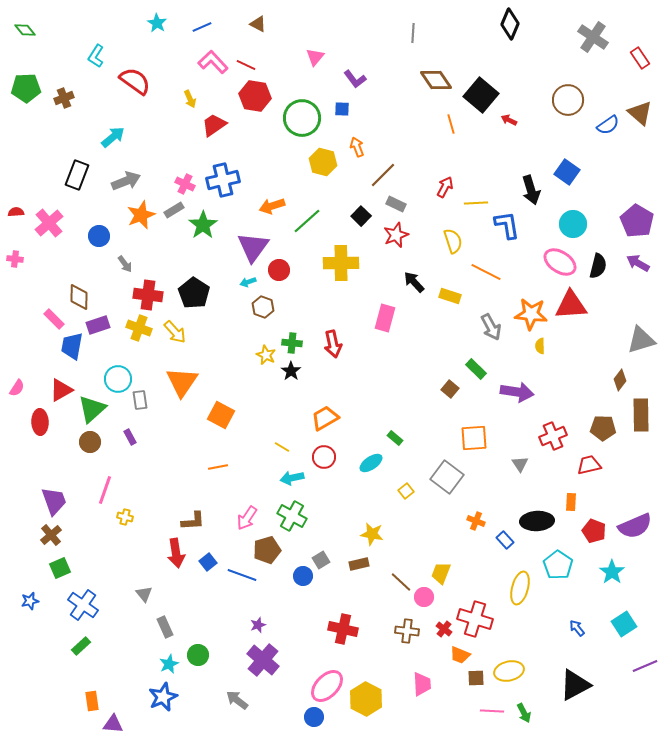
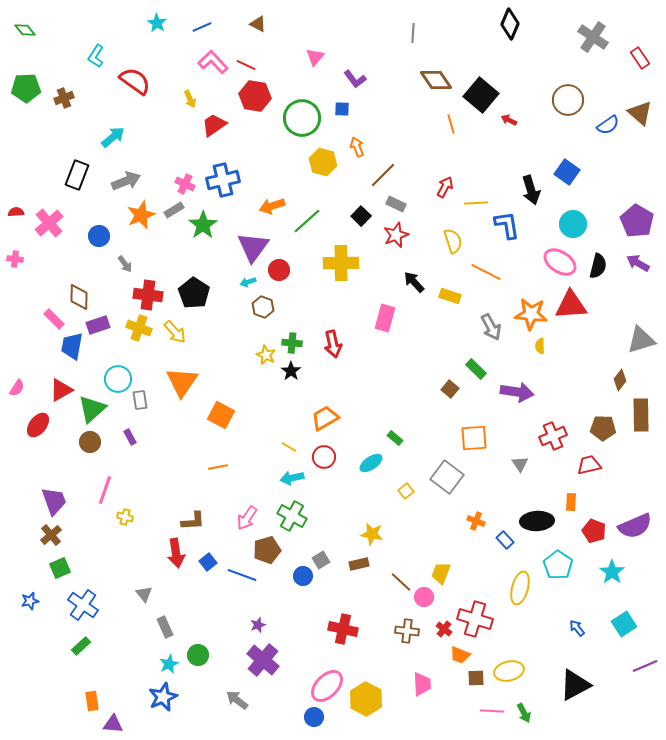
red ellipse at (40, 422): moved 2 px left, 3 px down; rotated 40 degrees clockwise
yellow line at (282, 447): moved 7 px right
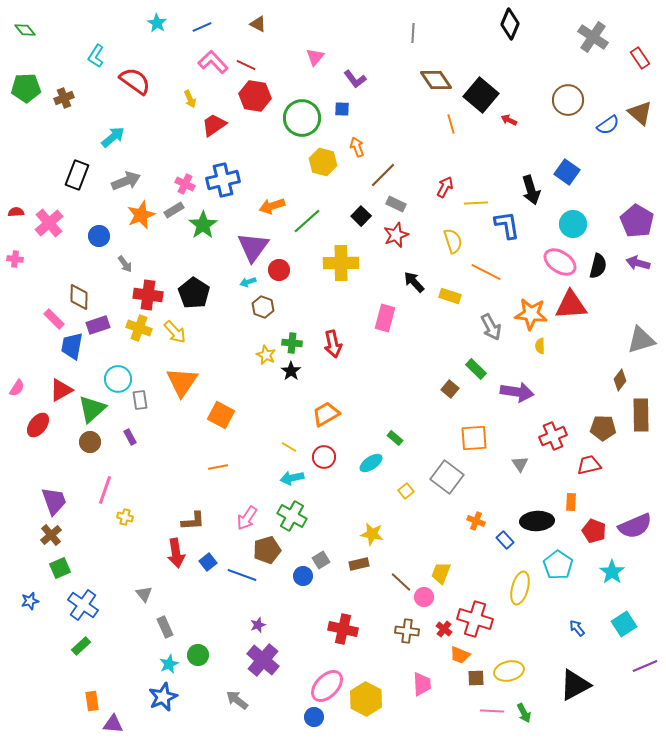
purple arrow at (638, 263): rotated 15 degrees counterclockwise
orange trapezoid at (325, 418): moved 1 px right, 4 px up
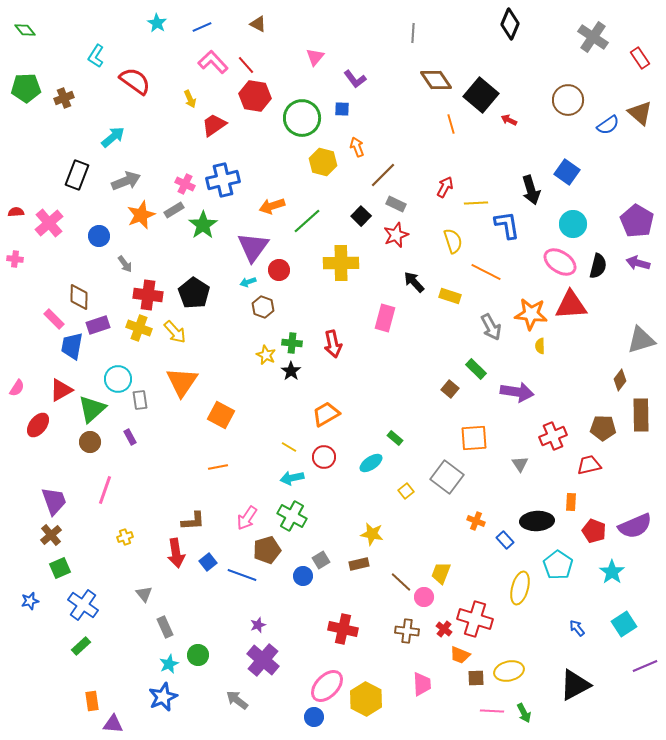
red line at (246, 65): rotated 24 degrees clockwise
yellow cross at (125, 517): moved 20 px down; rotated 35 degrees counterclockwise
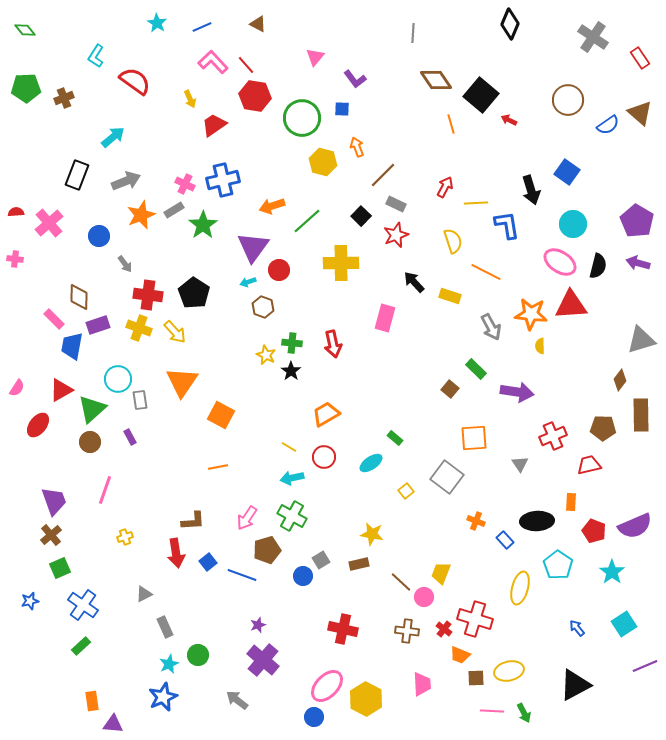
gray triangle at (144, 594): rotated 42 degrees clockwise
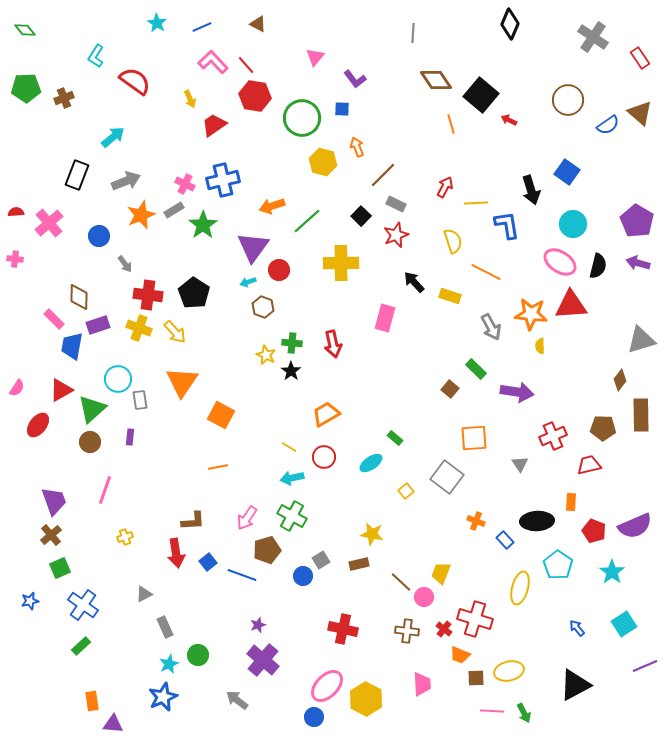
purple rectangle at (130, 437): rotated 35 degrees clockwise
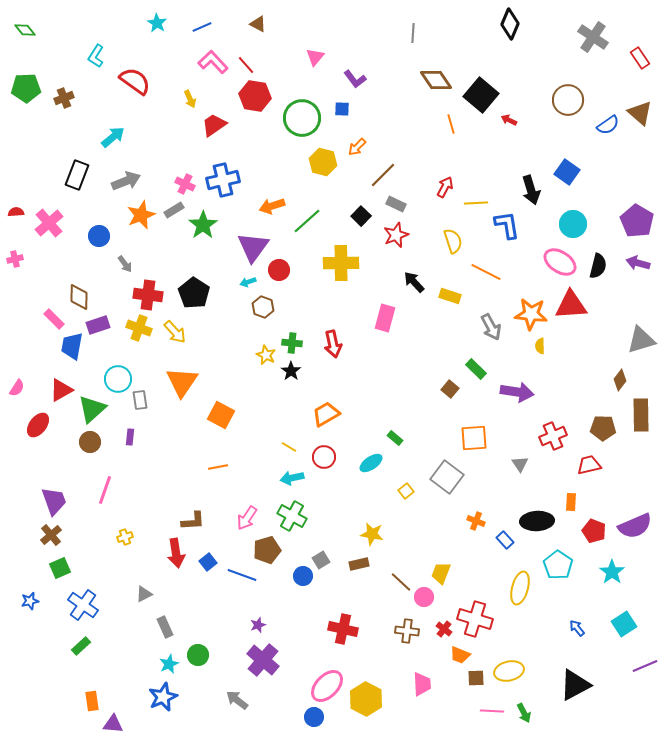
orange arrow at (357, 147): rotated 114 degrees counterclockwise
pink cross at (15, 259): rotated 21 degrees counterclockwise
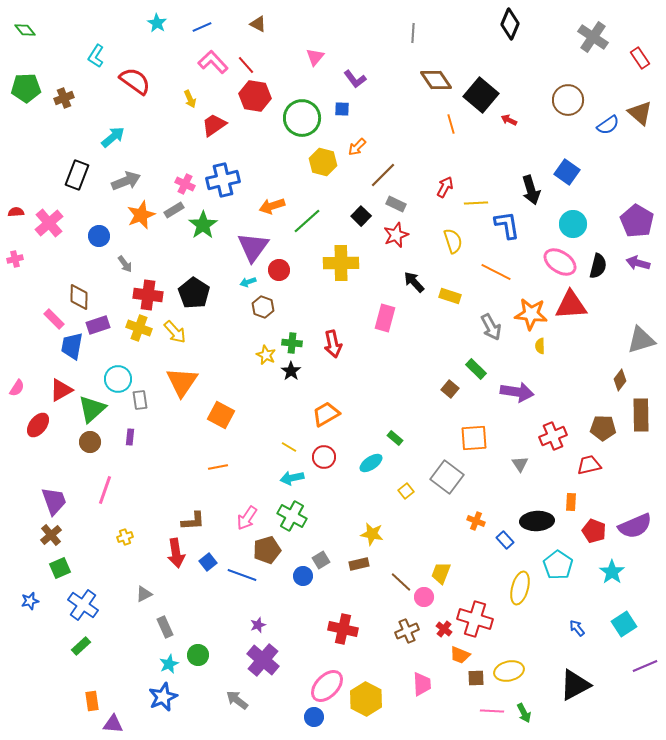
orange line at (486, 272): moved 10 px right
brown cross at (407, 631): rotated 30 degrees counterclockwise
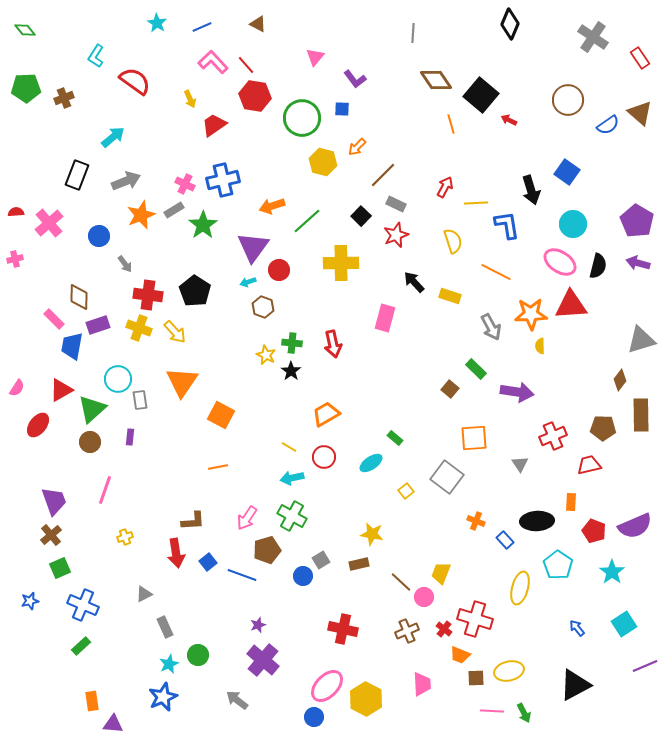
black pentagon at (194, 293): moved 1 px right, 2 px up
orange star at (531, 314): rotated 8 degrees counterclockwise
blue cross at (83, 605): rotated 12 degrees counterclockwise
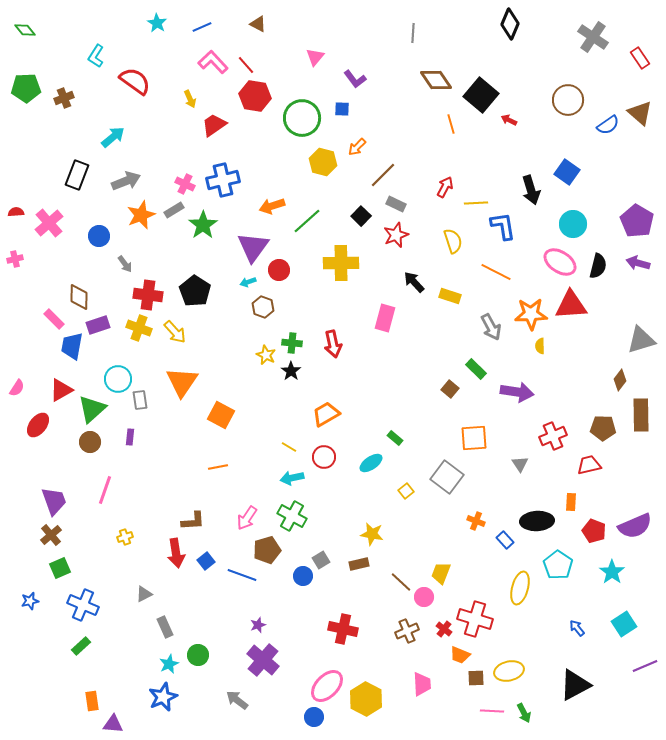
blue L-shape at (507, 225): moved 4 px left, 1 px down
blue square at (208, 562): moved 2 px left, 1 px up
